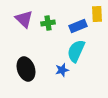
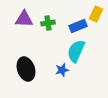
yellow rectangle: moved 1 px left; rotated 28 degrees clockwise
purple triangle: rotated 42 degrees counterclockwise
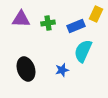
purple triangle: moved 3 px left
blue rectangle: moved 2 px left
cyan semicircle: moved 7 px right
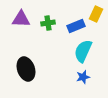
blue star: moved 21 px right, 7 px down
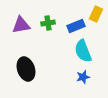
purple triangle: moved 6 px down; rotated 12 degrees counterclockwise
cyan semicircle: rotated 45 degrees counterclockwise
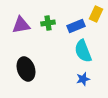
blue star: moved 2 px down
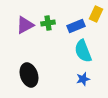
purple triangle: moved 4 px right; rotated 18 degrees counterclockwise
black ellipse: moved 3 px right, 6 px down
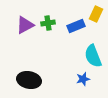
cyan semicircle: moved 10 px right, 5 px down
black ellipse: moved 5 px down; rotated 60 degrees counterclockwise
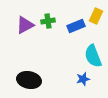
yellow rectangle: moved 2 px down
green cross: moved 2 px up
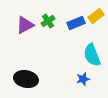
yellow rectangle: rotated 28 degrees clockwise
green cross: rotated 24 degrees counterclockwise
blue rectangle: moved 3 px up
cyan semicircle: moved 1 px left, 1 px up
black ellipse: moved 3 px left, 1 px up
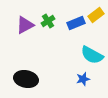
yellow rectangle: moved 1 px up
cyan semicircle: rotated 40 degrees counterclockwise
